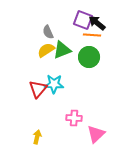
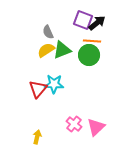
black arrow: rotated 102 degrees clockwise
orange line: moved 6 px down
green circle: moved 2 px up
pink cross: moved 6 px down; rotated 35 degrees clockwise
pink triangle: moved 7 px up
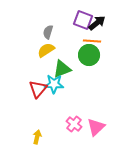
gray semicircle: rotated 40 degrees clockwise
green triangle: moved 19 px down
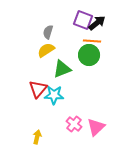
cyan star: moved 11 px down
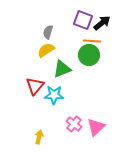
black arrow: moved 5 px right
red triangle: moved 3 px left, 3 px up
yellow arrow: moved 2 px right
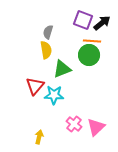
yellow semicircle: rotated 114 degrees clockwise
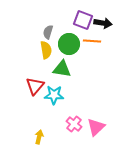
black arrow: moved 1 px right; rotated 48 degrees clockwise
green circle: moved 20 px left, 11 px up
green triangle: rotated 30 degrees clockwise
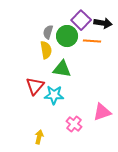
purple square: moved 2 px left; rotated 24 degrees clockwise
green circle: moved 2 px left, 8 px up
pink triangle: moved 6 px right, 15 px up; rotated 24 degrees clockwise
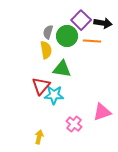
red triangle: moved 6 px right
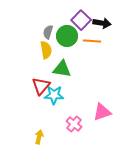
black arrow: moved 1 px left
